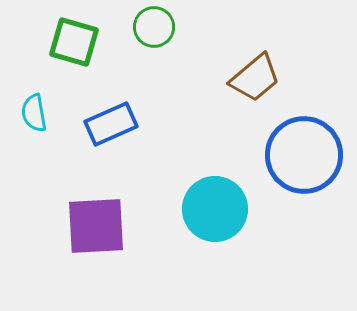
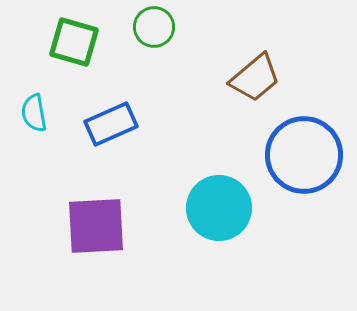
cyan circle: moved 4 px right, 1 px up
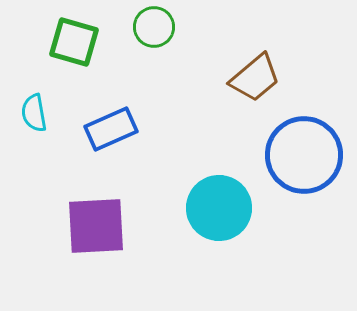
blue rectangle: moved 5 px down
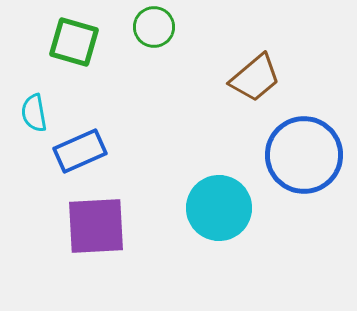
blue rectangle: moved 31 px left, 22 px down
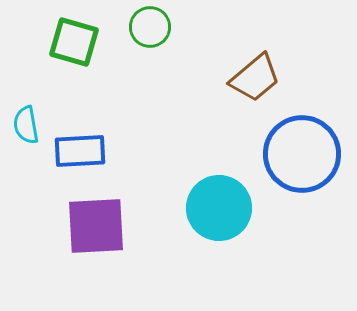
green circle: moved 4 px left
cyan semicircle: moved 8 px left, 12 px down
blue rectangle: rotated 21 degrees clockwise
blue circle: moved 2 px left, 1 px up
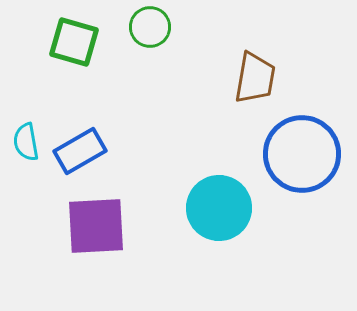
brown trapezoid: rotated 40 degrees counterclockwise
cyan semicircle: moved 17 px down
blue rectangle: rotated 27 degrees counterclockwise
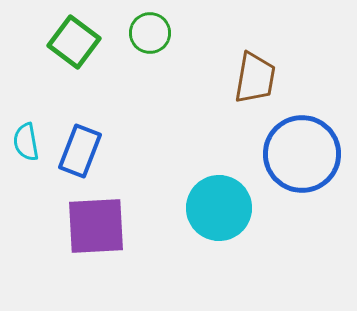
green circle: moved 6 px down
green square: rotated 21 degrees clockwise
blue rectangle: rotated 39 degrees counterclockwise
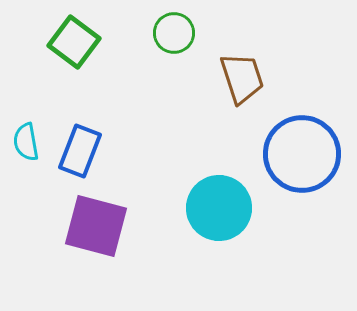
green circle: moved 24 px right
brown trapezoid: moved 13 px left; rotated 28 degrees counterclockwise
purple square: rotated 18 degrees clockwise
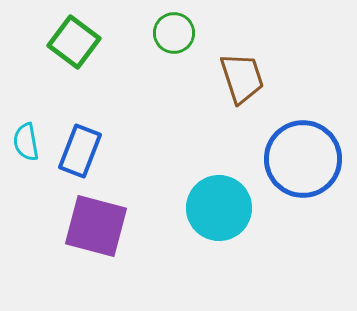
blue circle: moved 1 px right, 5 px down
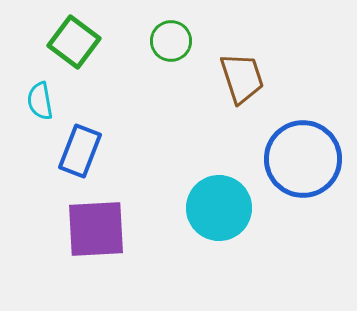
green circle: moved 3 px left, 8 px down
cyan semicircle: moved 14 px right, 41 px up
purple square: moved 3 px down; rotated 18 degrees counterclockwise
